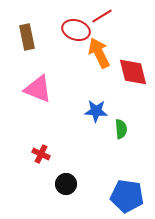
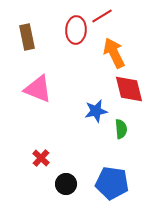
red ellipse: rotated 76 degrees clockwise
orange arrow: moved 15 px right
red diamond: moved 4 px left, 17 px down
blue star: rotated 15 degrees counterclockwise
red cross: moved 4 px down; rotated 18 degrees clockwise
blue pentagon: moved 15 px left, 13 px up
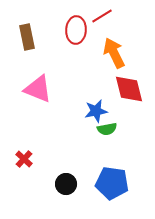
green semicircle: moved 14 px left; rotated 84 degrees clockwise
red cross: moved 17 px left, 1 px down
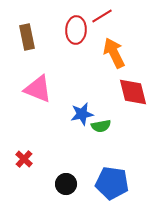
red diamond: moved 4 px right, 3 px down
blue star: moved 14 px left, 3 px down
green semicircle: moved 6 px left, 3 px up
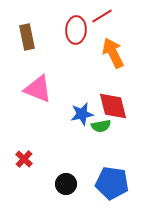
orange arrow: moved 1 px left
red diamond: moved 20 px left, 14 px down
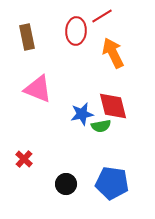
red ellipse: moved 1 px down
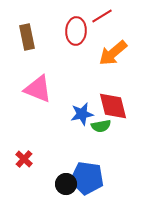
orange arrow: rotated 104 degrees counterclockwise
blue pentagon: moved 25 px left, 5 px up
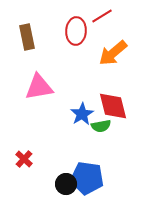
pink triangle: moved 1 px right, 2 px up; rotated 32 degrees counterclockwise
blue star: rotated 20 degrees counterclockwise
